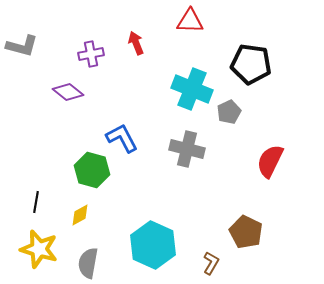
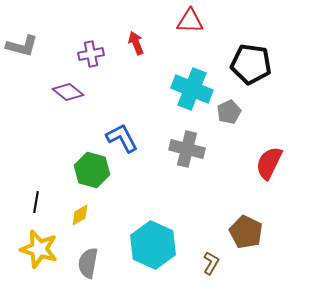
red semicircle: moved 1 px left, 2 px down
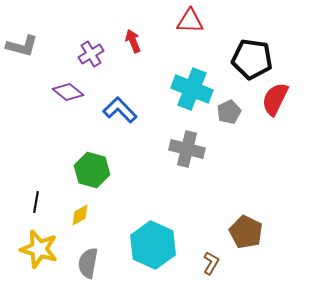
red arrow: moved 3 px left, 2 px up
purple cross: rotated 20 degrees counterclockwise
black pentagon: moved 1 px right, 5 px up
blue L-shape: moved 2 px left, 28 px up; rotated 16 degrees counterclockwise
red semicircle: moved 6 px right, 64 px up
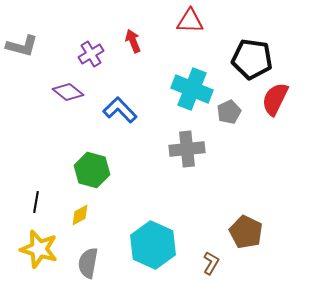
gray cross: rotated 20 degrees counterclockwise
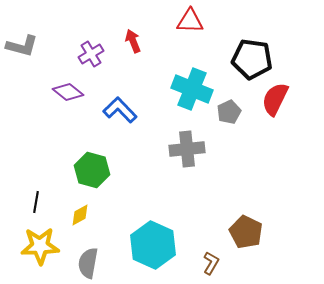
yellow star: moved 1 px right, 3 px up; rotated 18 degrees counterclockwise
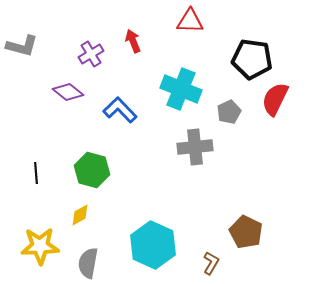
cyan cross: moved 11 px left
gray cross: moved 8 px right, 2 px up
black line: moved 29 px up; rotated 15 degrees counterclockwise
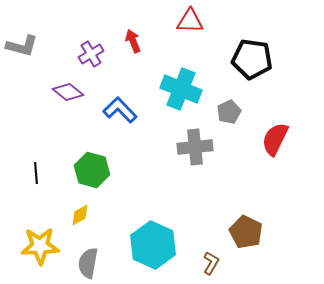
red semicircle: moved 40 px down
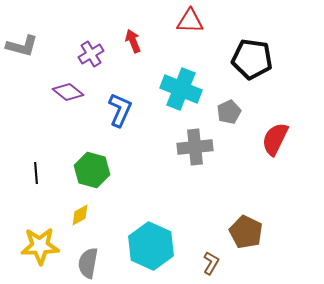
blue L-shape: rotated 68 degrees clockwise
cyan hexagon: moved 2 px left, 1 px down
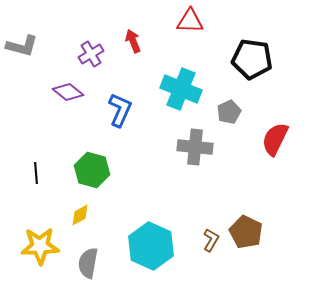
gray cross: rotated 12 degrees clockwise
brown L-shape: moved 23 px up
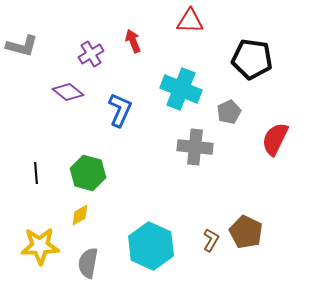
green hexagon: moved 4 px left, 3 px down
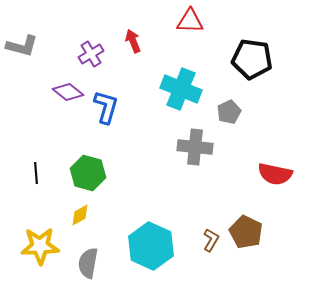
blue L-shape: moved 14 px left, 3 px up; rotated 8 degrees counterclockwise
red semicircle: moved 35 px down; rotated 104 degrees counterclockwise
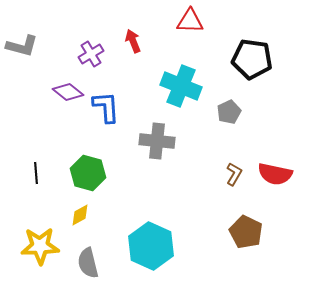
cyan cross: moved 3 px up
blue L-shape: rotated 20 degrees counterclockwise
gray cross: moved 38 px left, 6 px up
brown L-shape: moved 23 px right, 66 px up
gray semicircle: rotated 24 degrees counterclockwise
